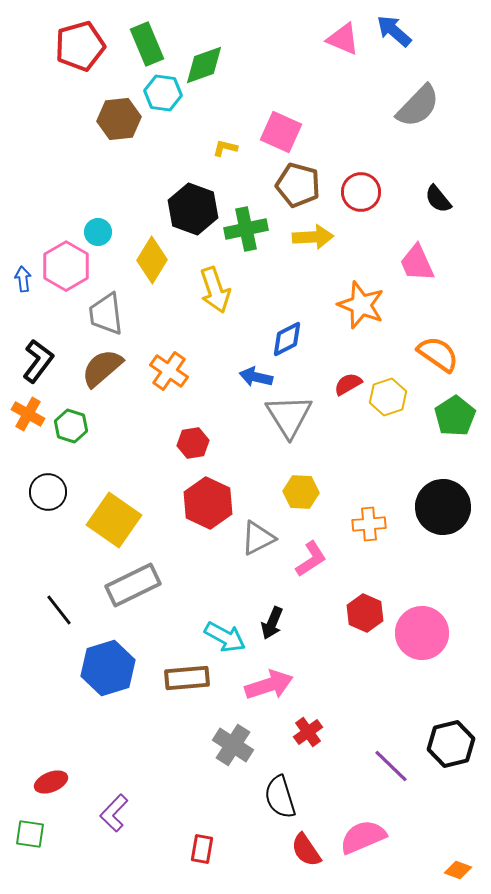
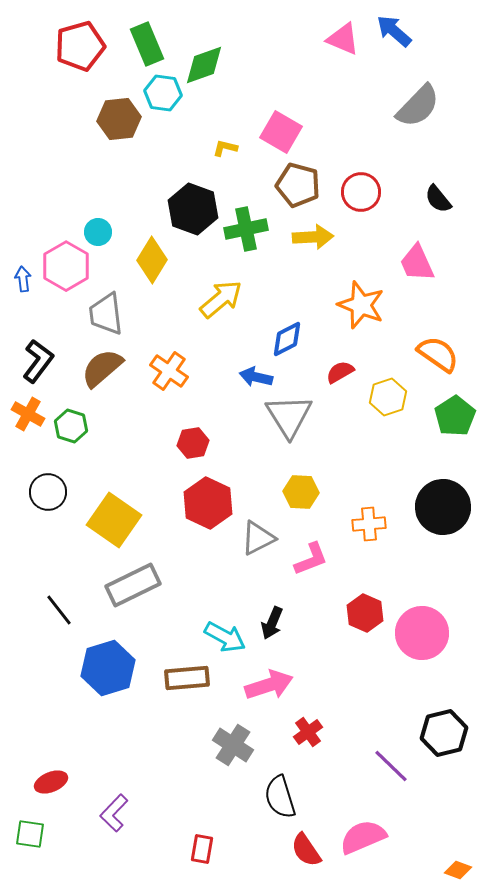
pink square at (281, 132): rotated 6 degrees clockwise
yellow arrow at (215, 290): moved 6 px right, 9 px down; rotated 111 degrees counterclockwise
red semicircle at (348, 384): moved 8 px left, 12 px up
pink L-shape at (311, 559): rotated 12 degrees clockwise
black hexagon at (451, 744): moved 7 px left, 11 px up
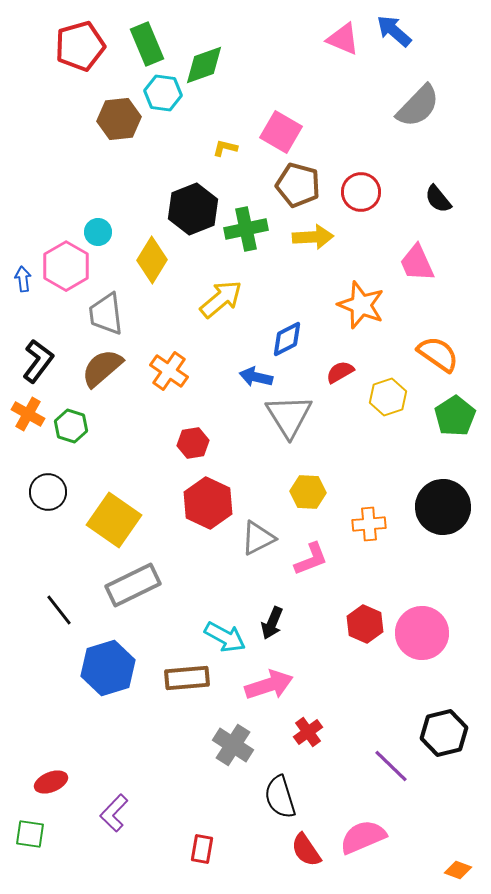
black hexagon at (193, 209): rotated 18 degrees clockwise
yellow hexagon at (301, 492): moved 7 px right
red hexagon at (365, 613): moved 11 px down
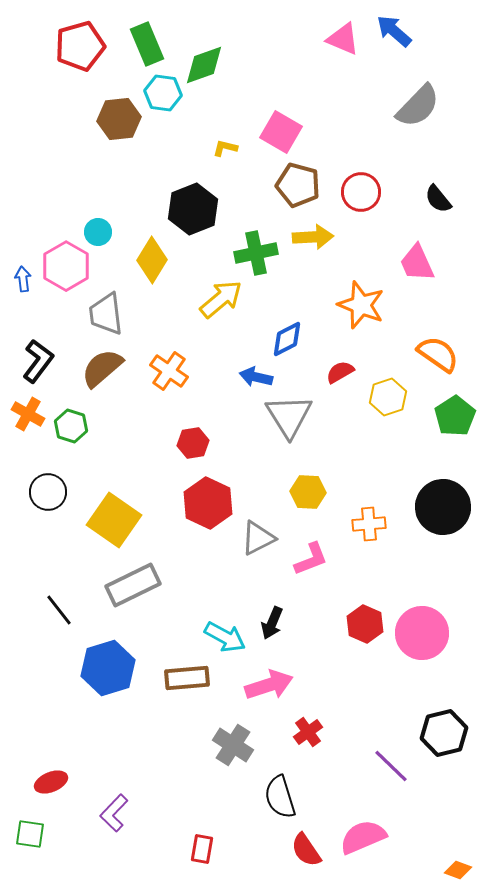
green cross at (246, 229): moved 10 px right, 24 px down
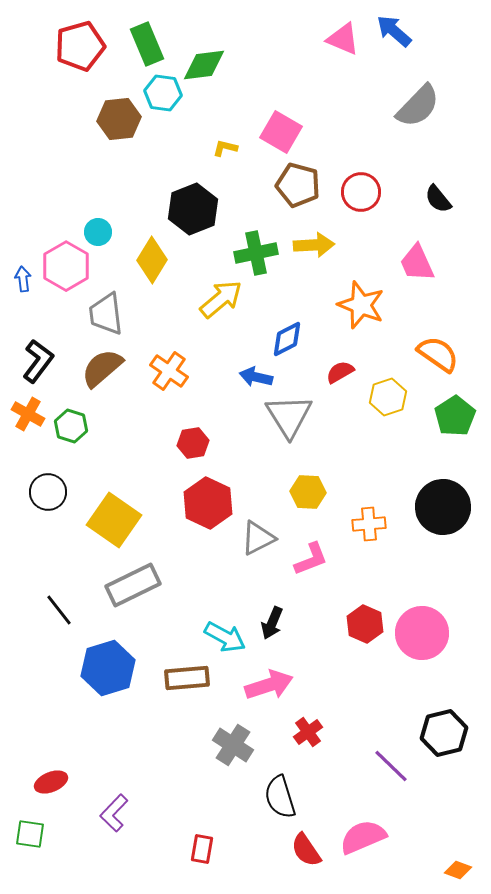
green diamond at (204, 65): rotated 12 degrees clockwise
yellow arrow at (313, 237): moved 1 px right, 8 px down
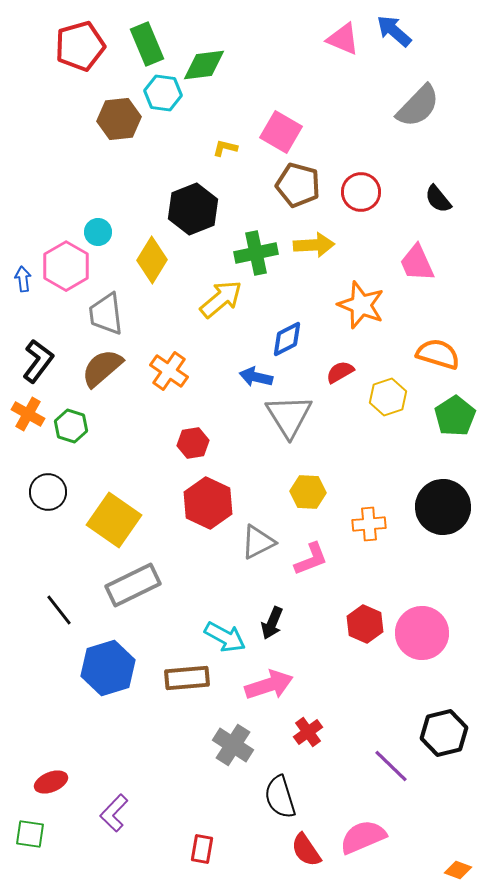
orange semicircle at (438, 354): rotated 18 degrees counterclockwise
gray triangle at (258, 538): moved 4 px down
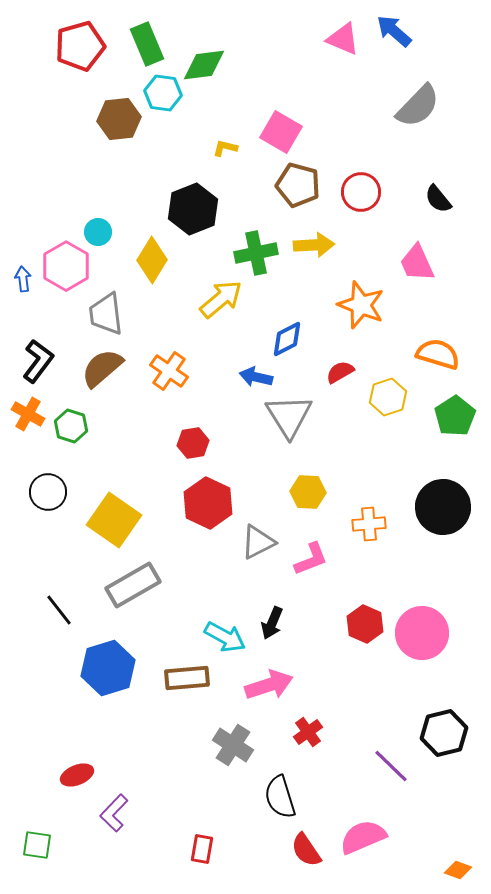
gray rectangle at (133, 585): rotated 4 degrees counterclockwise
red ellipse at (51, 782): moved 26 px right, 7 px up
green square at (30, 834): moved 7 px right, 11 px down
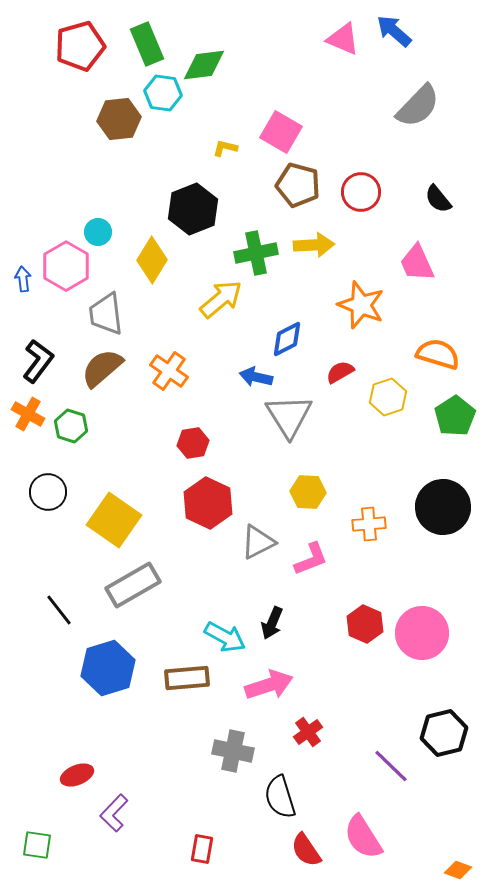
gray cross at (233, 745): moved 6 px down; rotated 21 degrees counterclockwise
pink semicircle at (363, 837): rotated 99 degrees counterclockwise
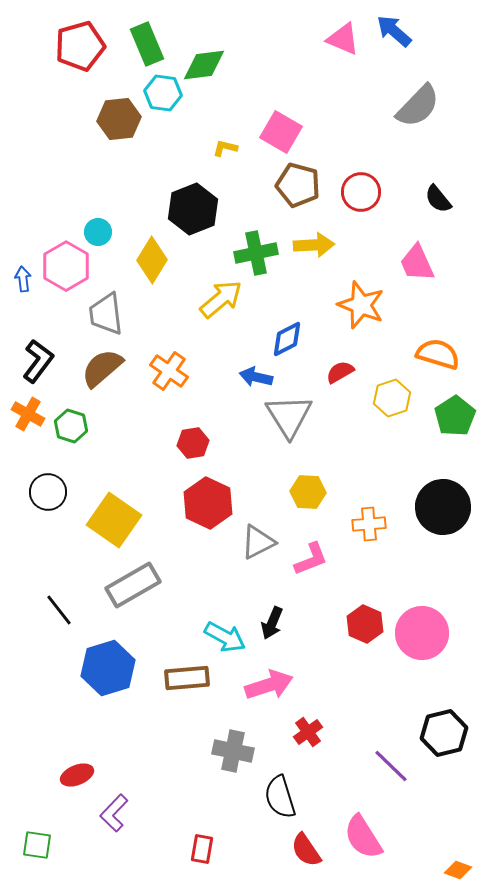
yellow hexagon at (388, 397): moved 4 px right, 1 px down
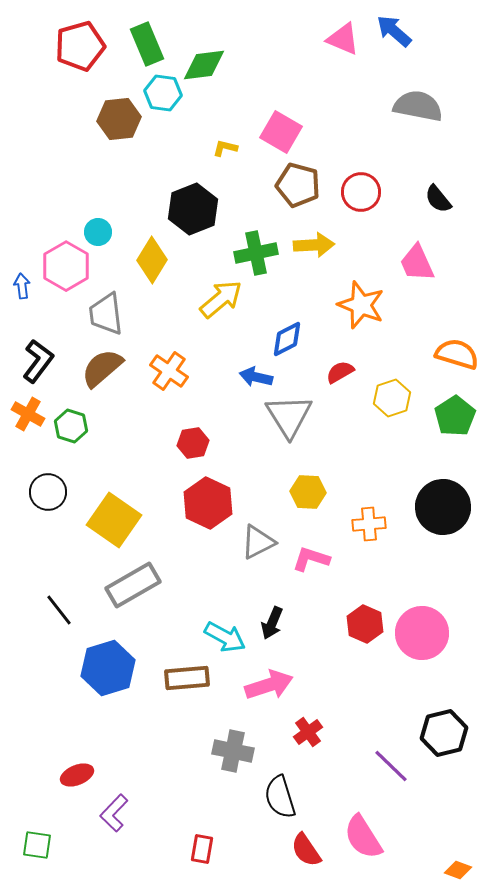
gray semicircle at (418, 106): rotated 123 degrees counterclockwise
blue arrow at (23, 279): moved 1 px left, 7 px down
orange semicircle at (438, 354): moved 19 px right
pink L-shape at (311, 559): rotated 141 degrees counterclockwise
